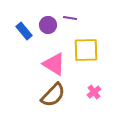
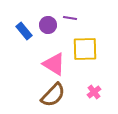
yellow square: moved 1 px left, 1 px up
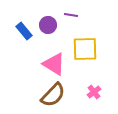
purple line: moved 1 px right, 3 px up
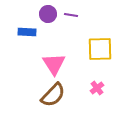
purple circle: moved 11 px up
blue rectangle: moved 3 px right, 1 px down; rotated 48 degrees counterclockwise
yellow square: moved 15 px right
pink triangle: rotated 25 degrees clockwise
pink cross: moved 3 px right, 4 px up
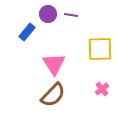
blue rectangle: rotated 54 degrees counterclockwise
pink cross: moved 5 px right, 1 px down
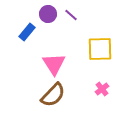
purple line: rotated 32 degrees clockwise
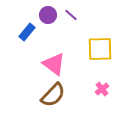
purple circle: moved 1 px down
pink triangle: rotated 20 degrees counterclockwise
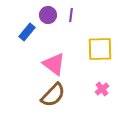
purple line: rotated 56 degrees clockwise
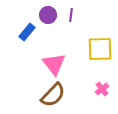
pink triangle: rotated 15 degrees clockwise
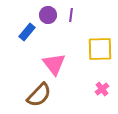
brown semicircle: moved 14 px left
